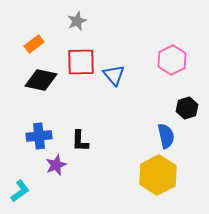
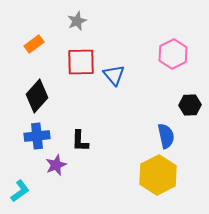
pink hexagon: moved 1 px right, 6 px up
black diamond: moved 4 px left, 16 px down; rotated 60 degrees counterclockwise
black hexagon: moved 3 px right, 3 px up; rotated 15 degrees clockwise
blue cross: moved 2 px left
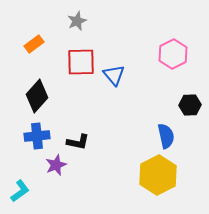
black L-shape: moved 2 px left, 1 px down; rotated 80 degrees counterclockwise
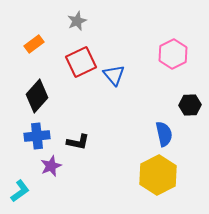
red square: rotated 24 degrees counterclockwise
blue semicircle: moved 2 px left, 2 px up
purple star: moved 5 px left, 1 px down
